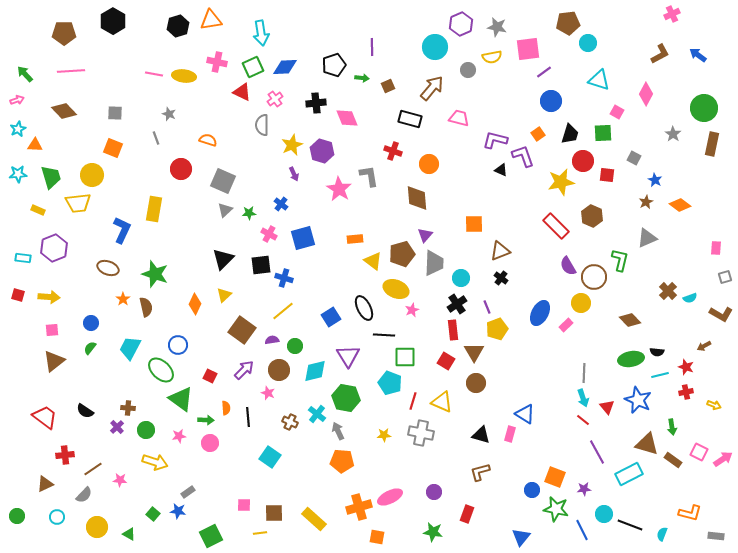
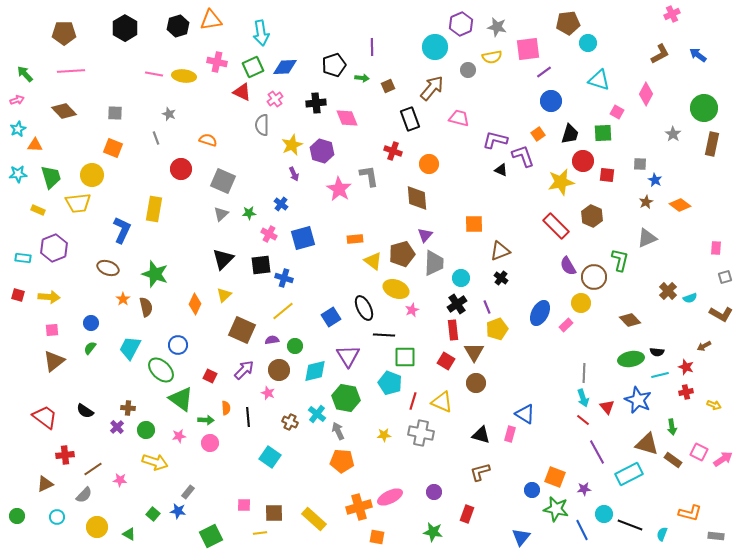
black hexagon at (113, 21): moved 12 px right, 7 px down
black rectangle at (410, 119): rotated 55 degrees clockwise
gray square at (634, 158): moved 6 px right, 6 px down; rotated 24 degrees counterclockwise
gray triangle at (225, 210): moved 4 px left, 4 px down
brown square at (242, 330): rotated 12 degrees counterclockwise
gray rectangle at (188, 492): rotated 16 degrees counterclockwise
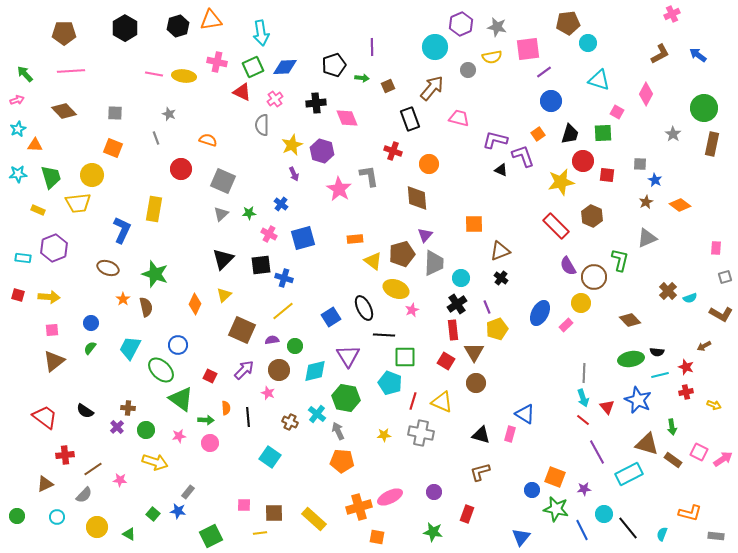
black line at (630, 525): moved 2 px left, 3 px down; rotated 30 degrees clockwise
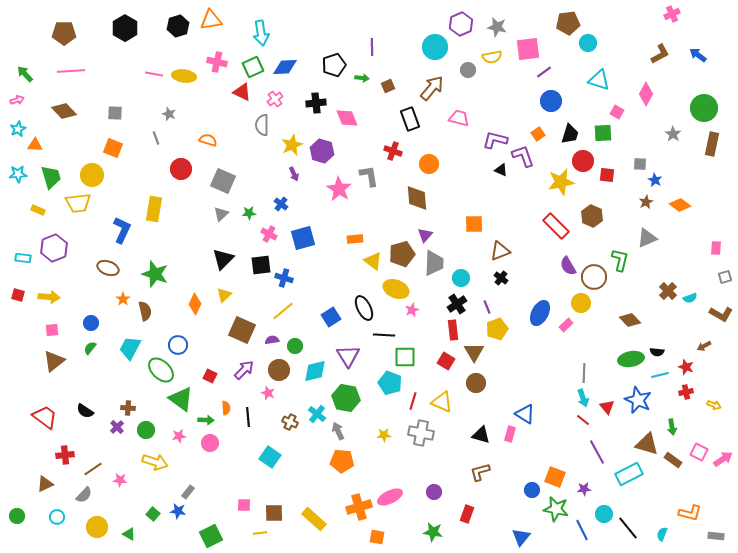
brown semicircle at (146, 307): moved 1 px left, 4 px down
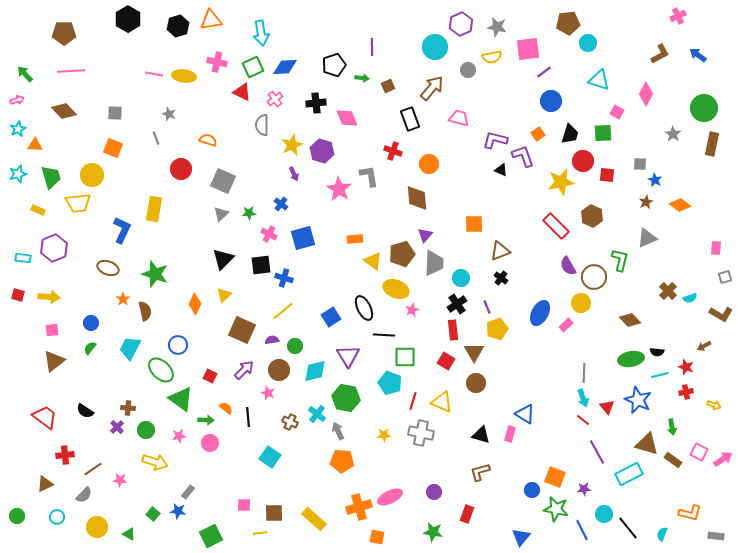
pink cross at (672, 14): moved 6 px right, 2 px down
black hexagon at (125, 28): moved 3 px right, 9 px up
cyan star at (18, 174): rotated 12 degrees counterclockwise
orange semicircle at (226, 408): rotated 48 degrees counterclockwise
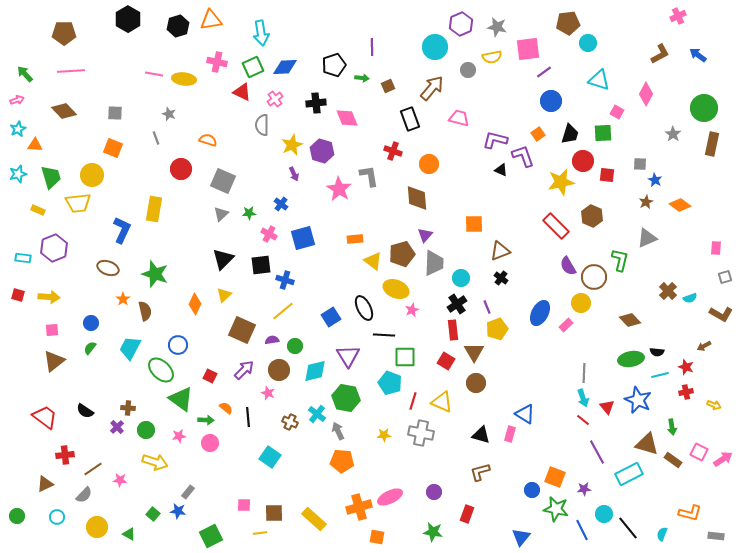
yellow ellipse at (184, 76): moved 3 px down
blue cross at (284, 278): moved 1 px right, 2 px down
